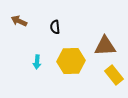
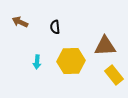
brown arrow: moved 1 px right, 1 px down
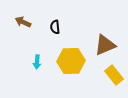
brown arrow: moved 3 px right
brown triangle: moved 1 px up; rotated 20 degrees counterclockwise
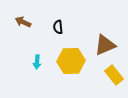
black semicircle: moved 3 px right
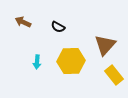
black semicircle: rotated 56 degrees counterclockwise
brown triangle: rotated 25 degrees counterclockwise
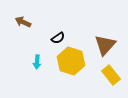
black semicircle: moved 11 px down; rotated 64 degrees counterclockwise
yellow hexagon: rotated 20 degrees clockwise
yellow rectangle: moved 3 px left
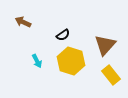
black semicircle: moved 5 px right, 3 px up
cyan arrow: moved 1 px up; rotated 32 degrees counterclockwise
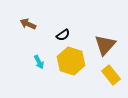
brown arrow: moved 5 px right, 2 px down
cyan arrow: moved 2 px right, 1 px down
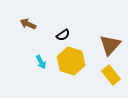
brown triangle: moved 5 px right
cyan arrow: moved 2 px right
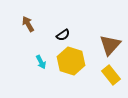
brown arrow: rotated 35 degrees clockwise
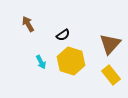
brown triangle: moved 1 px up
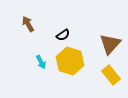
yellow hexagon: moved 1 px left
